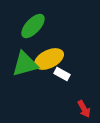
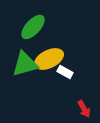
green ellipse: moved 1 px down
white rectangle: moved 3 px right, 2 px up
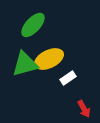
green ellipse: moved 2 px up
white rectangle: moved 3 px right, 6 px down; rotated 63 degrees counterclockwise
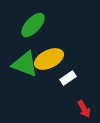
green triangle: rotated 36 degrees clockwise
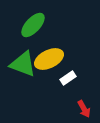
green triangle: moved 2 px left
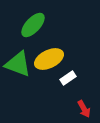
green triangle: moved 5 px left
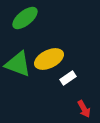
green ellipse: moved 8 px left, 7 px up; rotated 8 degrees clockwise
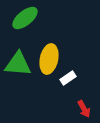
yellow ellipse: rotated 52 degrees counterclockwise
green triangle: rotated 16 degrees counterclockwise
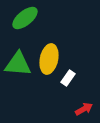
white rectangle: rotated 21 degrees counterclockwise
red arrow: rotated 90 degrees counterclockwise
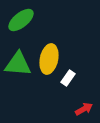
green ellipse: moved 4 px left, 2 px down
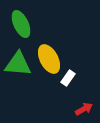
green ellipse: moved 4 px down; rotated 76 degrees counterclockwise
yellow ellipse: rotated 40 degrees counterclockwise
